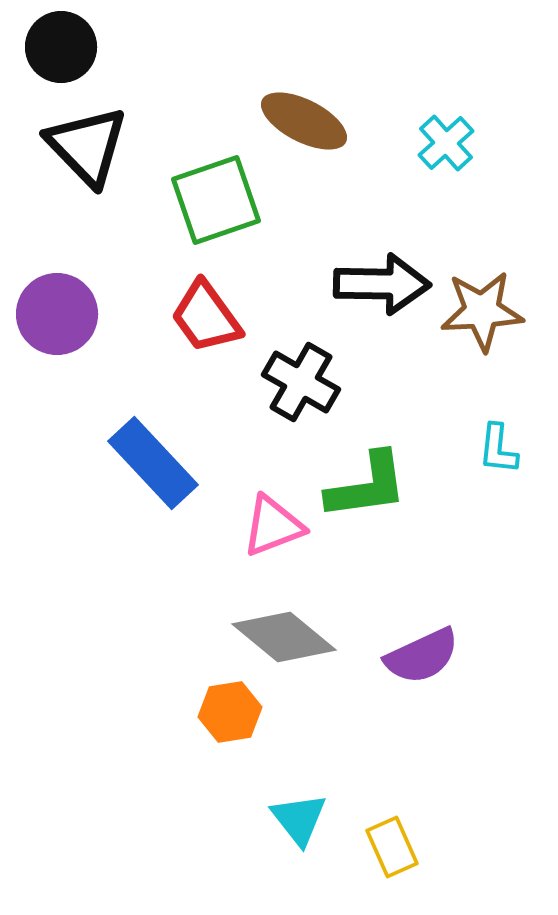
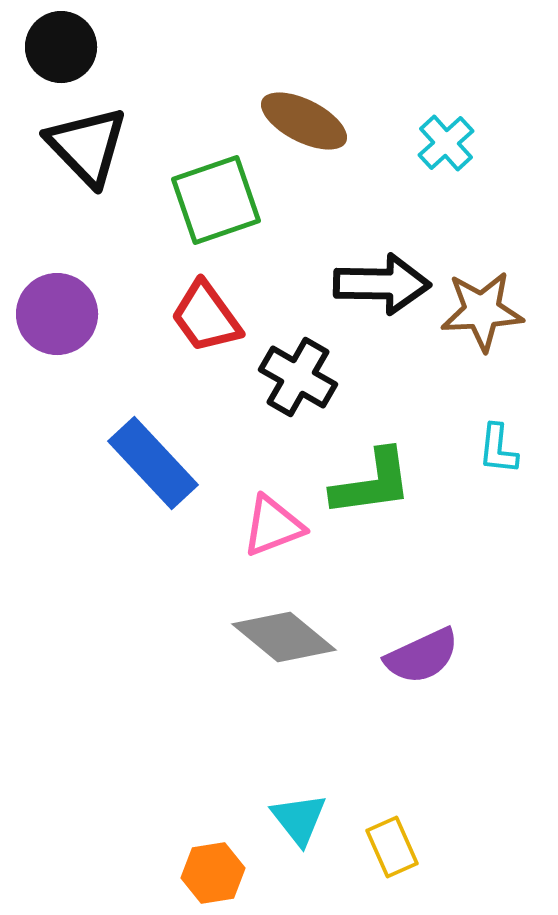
black cross: moved 3 px left, 5 px up
green L-shape: moved 5 px right, 3 px up
orange hexagon: moved 17 px left, 161 px down
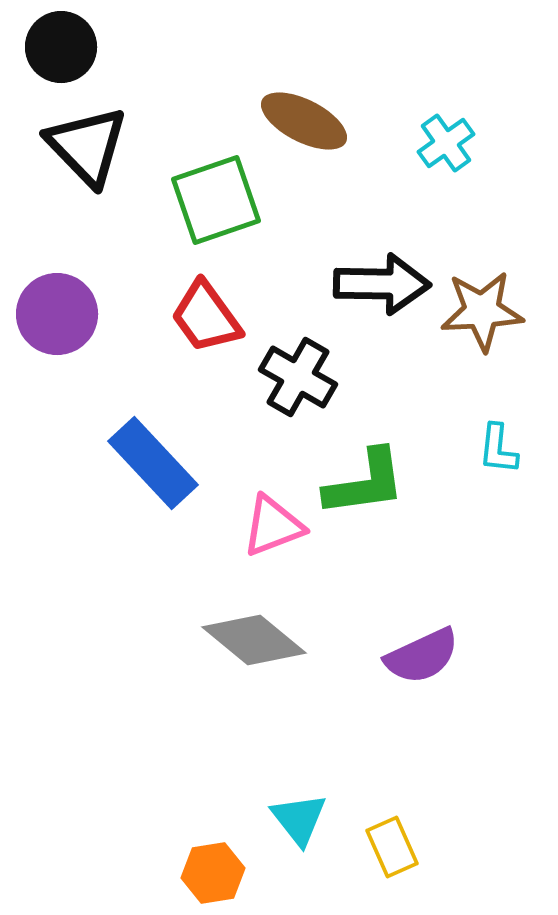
cyan cross: rotated 6 degrees clockwise
green L-shape: moved 7 px left
gray diamond: moved 30 px left, 3 px down
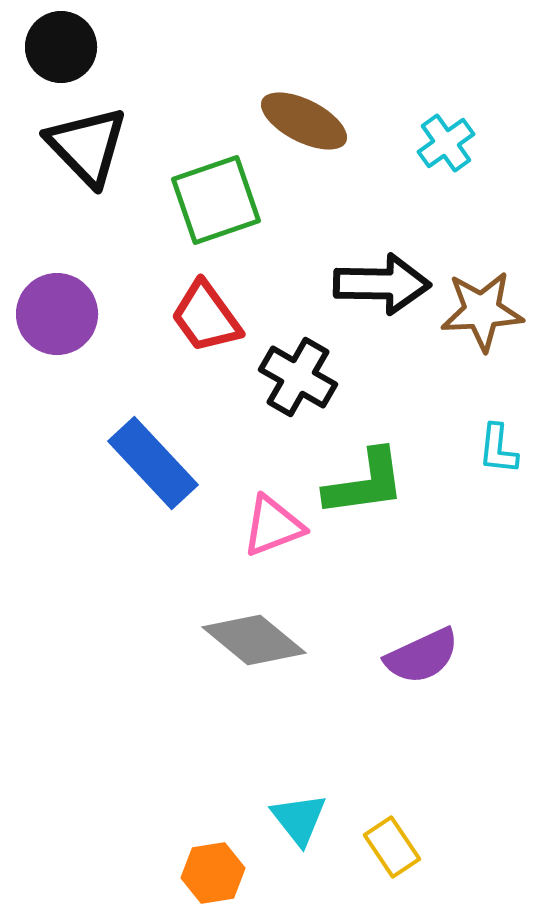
yellow rectangle: rotated 10 degrees counterclockwise
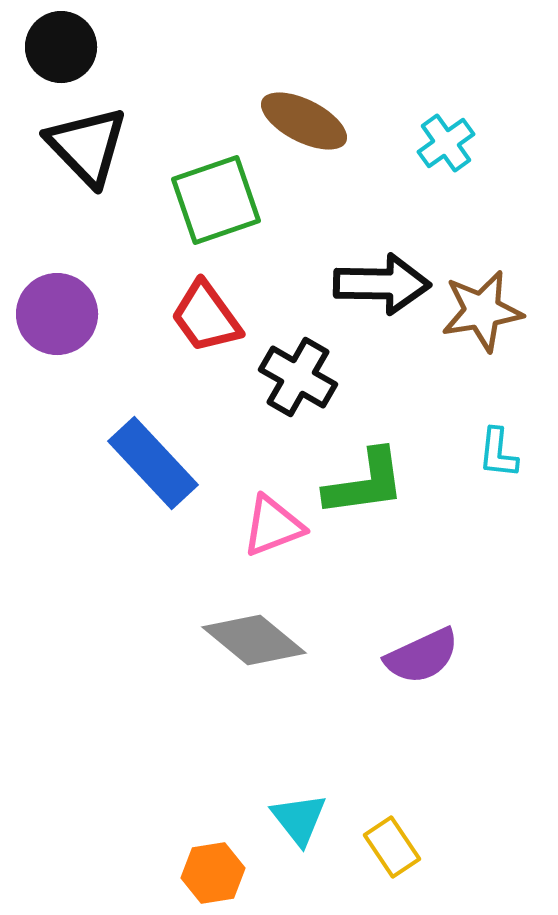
brown star: rotated 6 degrees counterclockwise
cyan L-shape: moved 4 px down
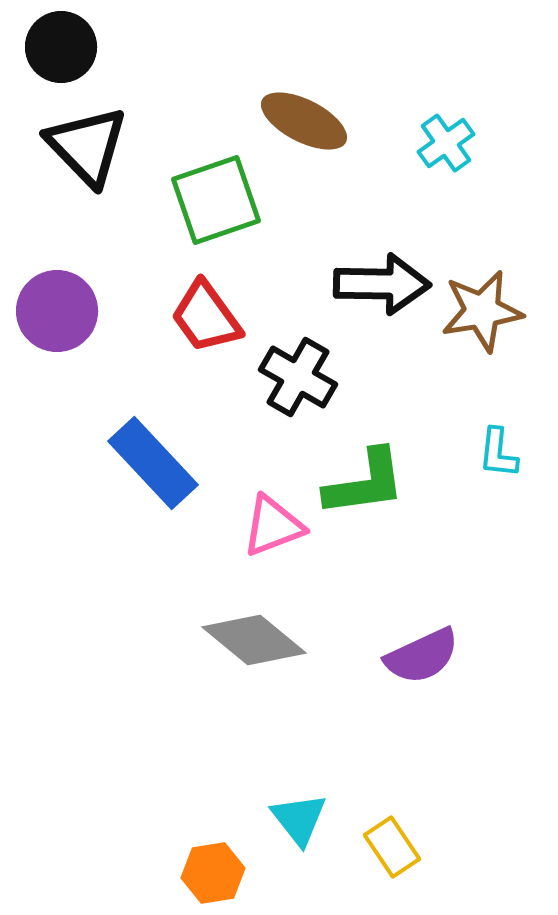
purple circle: moved 3 px up
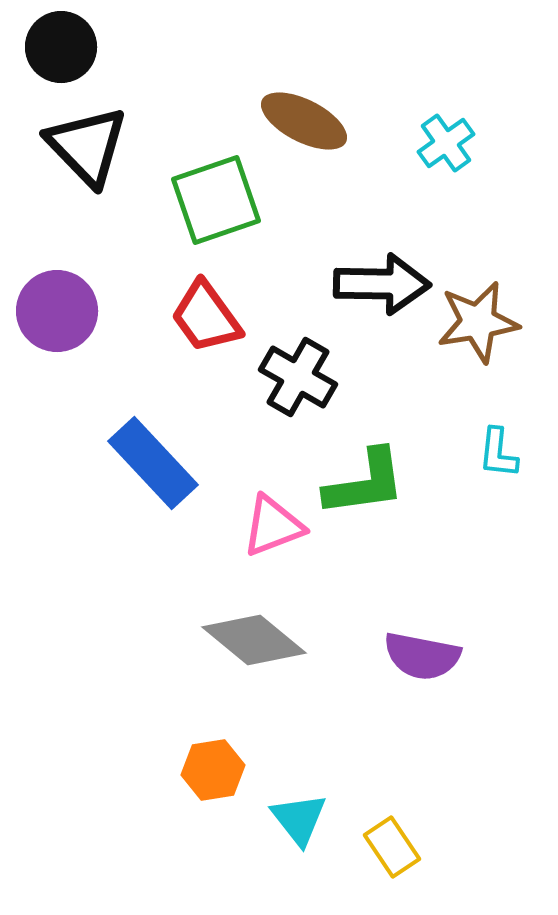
brown star: moved 4 px left, 11 px down
purple semicircle: rotated 36 degrees clockwise
orange hexagon: moved 103 px up
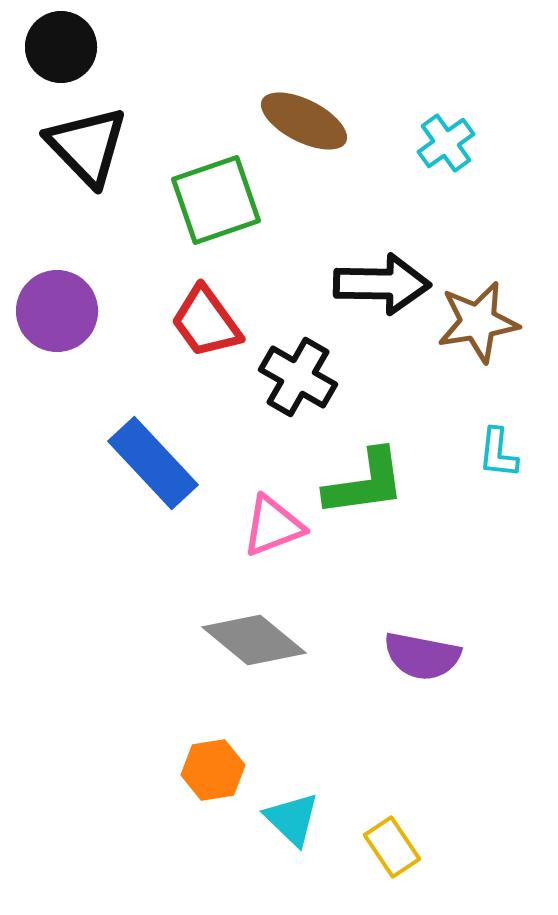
red trapezoid: moved 5 px down
cyan triangle: moved 7 px left; rotated 8 degrees counterclockwise
